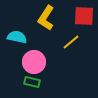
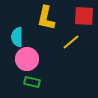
yellow L-shape: rotated 20 degrees counterclockwise
cyan semicircle: rotated 102 degrees counterclockwise
pink circle: moved 7 px left, 3 px up
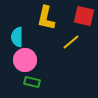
red square: rotated 10 degrees clockwise
pink circle: moved 2 px left, 1 px down
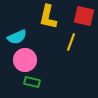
yellow L-shape: moved 2 px right, 1 px up
cyan semicircle: rotated 114 degrees counterclockwise
yellow line: rotated 30 degrees counterclockwise
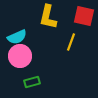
pink circle: moved 5 px left, 4 px up
green rectangle: rotated 28 degrees counterclockwise
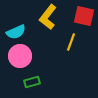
yellow L-shape: rotated 25 degrees clockwise
cyan semicircle: moved 1 px left, 5 px up
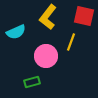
pink circle: moved 26 px right
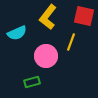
cyan semicircle: moved 1 px right, 1 px down
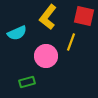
green rectangle: moved 5 px left
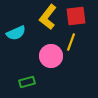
red square: moved 8 px left; rotated 20 degrees counterclockwise
cyan semicircle: moved 1 px left
pink circle: moved 5 px right
